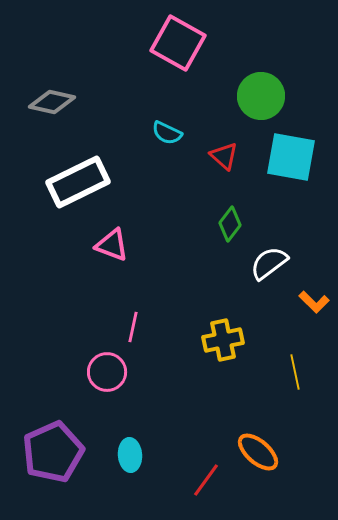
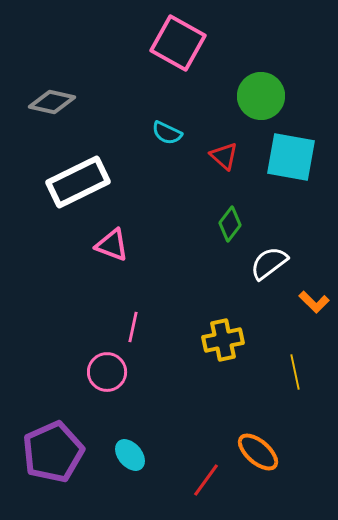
cyan ellipse: rotated 36 degrees counterclockwise
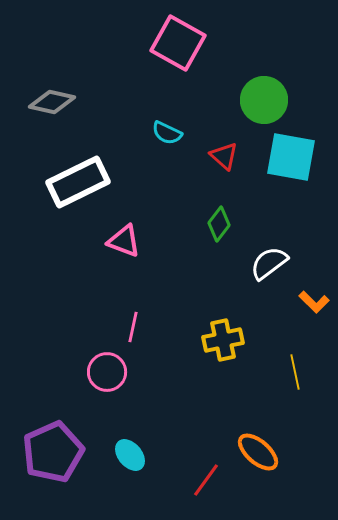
green circle: moved 3 px right, 4 px down
green diamond: moved 11 px left
pink triangle: moved 12 px right, 4 px up
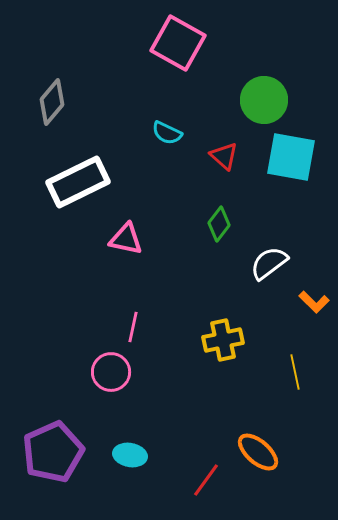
gray diamond: rotated 63 degrees counterclockwise
pink triangle: moved 2 px right, 2 px up; rotated 9 degrees counterclockwise
pink circle: moved 4 px right
cyan ellipse: rotated 40 degrees counterclockwise
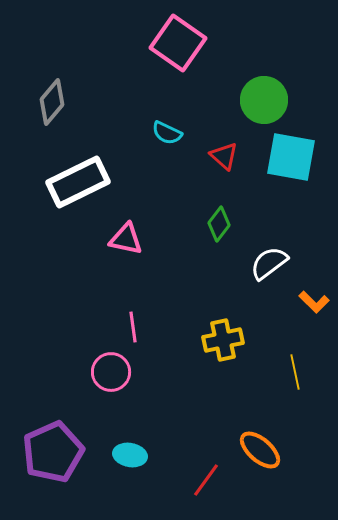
pink square: rotated 6 degrees clockwise
pink line: rotated 20 degrees counterclockwise
orange ellipse: moved 2 px right, 2 px up
